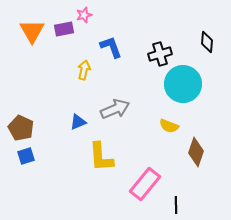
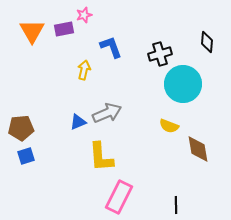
gray arrow: moved 8 px left, 4 px down
brown pentagon: rotated 30 degrees counterclockwise
brown diamond: moved 2 px right, 3 px up; rotated 28 degrees counterclockwise
pink rectangle: moved 26 px left, 13 px down; rotated 12 degrees counterclockwise
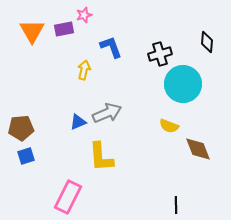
brown diamond: rotated 12 degrees counterclockwise
pink rectangle: moved 51 px left
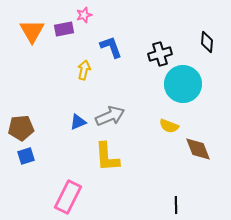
gray arrow: moved 3 px right, 3 px down
yellow L-shape: moved 6 px right
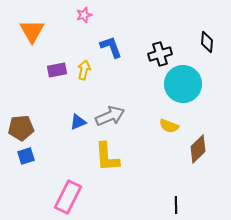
purple rectangle: moved 7 px left, 41 px down
brown diamond: rotated 68 degrees clockwise
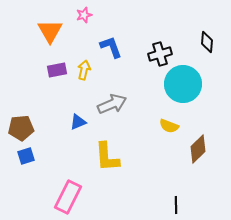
orange triangle: moved 18 px right
gray arrow: moved 2 px right, 12 px up
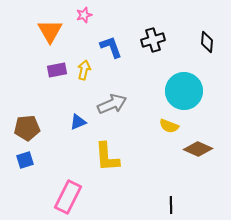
black cross: moved 7 px left, 14 px up
cyan circle: moved 1 px right, 7 px down
brown pentagon: moved 6 px right
brown diamond: rotated 68 degrees clockwise
blue square: moved 1 px left, 4 px down
black line: moved 5 px left
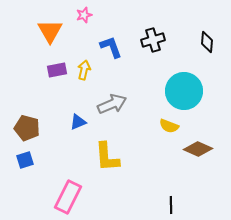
brown pentagon: rotated 20 degrees clockwise
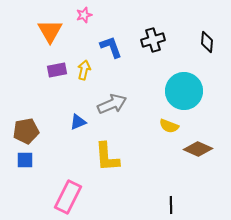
brown pentagon: moved 1 px left, 3 px down; rotated 25 degrees counterclockwise
blue square: rotated 18 degrees clockwise
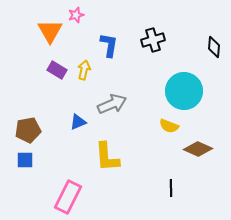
pink star: moved 8 px left
black diamond: moved 7 px right, 5 px down
blue L-shape: moved 2 px left, 2 px up; rotated 30 degrees clockwise
purple rectangle: rotated 42 degrees clockwise
brown pentagon: moved 2 px right, 1 px up
black line: moved 17 px up
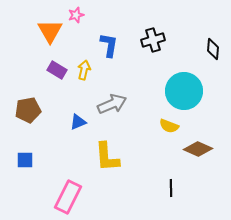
black diamond: moved 1 px left, 2 px down
brown pentagon: moved 20 px up
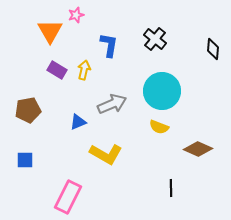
black cross: moved 2 px right, 1 px up; rotated 35 degrees counterclockwise
cyan circle: moved 22 px left
yellow semicircle: moved 10 px left, 1 px down
yellow L-shape: moved 1 px left, 3 px up; rotated 56 degrees counterclockwise
